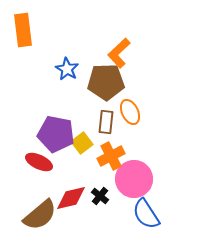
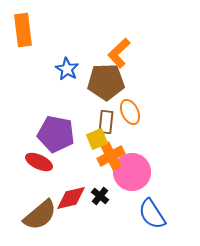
yellow square: moved 15 px right, 4 px up; rotated 15 degrees clockwise
pink circle: moved 2 px left, 7 px up
blue semicircle: moved 6 px right
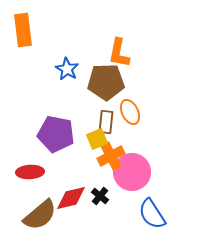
orange L-shape: rotated 36 degrees counterclockwise
red ellipse: moved 9 px left, 10 px down; rotated 28 degrees counterclockwise
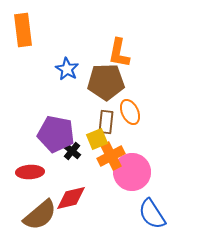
black cross: moved 28 px left, 45 px up
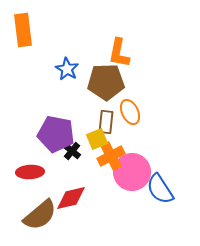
blue semicircle: moved 8 px right, 25 px up
